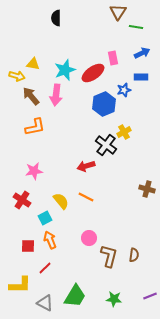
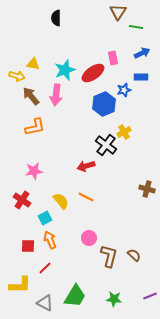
brown semicircle: rotated 56 degrees counterclockwise
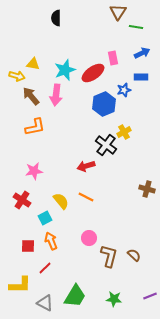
orange arrow: moved 1 px right, 1 px down
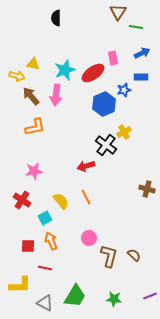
orange line: rotated 35 degrees clockwise
red line: rotated 56 degrees clockwise
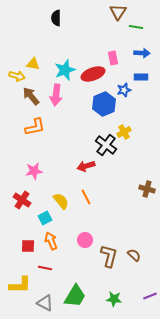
blue arrow: rotated 28 degrees clockwise
red ellipse: moved 1 px down; rotated 15 degrees clockwise
pink circle: moved 4 px left, 2 px down
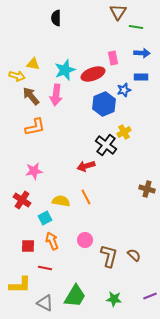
yellow semicircle: rotated 42 degrees counterclockwise
orange arrow: moved 1 px right
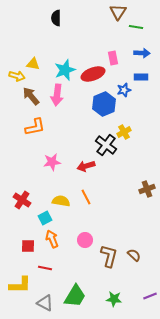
pink arrow: moved 1 px right
pink star: moved 18 px right, 9 px up
brown cross: rotated 35 degrees counterclockwise
orange arrow: moved 2 px up
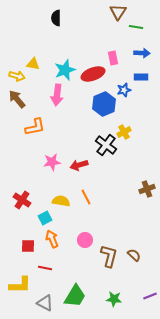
brown arrow: moved 14 px left, 3 px down
red arrow: moved 7 px left, 1 px up
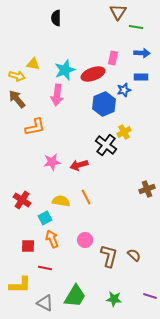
pink rectangle: rotated 24 degrees clockwise
purple line: rotated 40 degrees clockwise
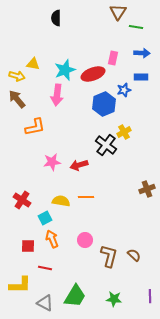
orange line: rotated 63 degrees counterclockwise
purple line: rotated 72 degrees clockwise
